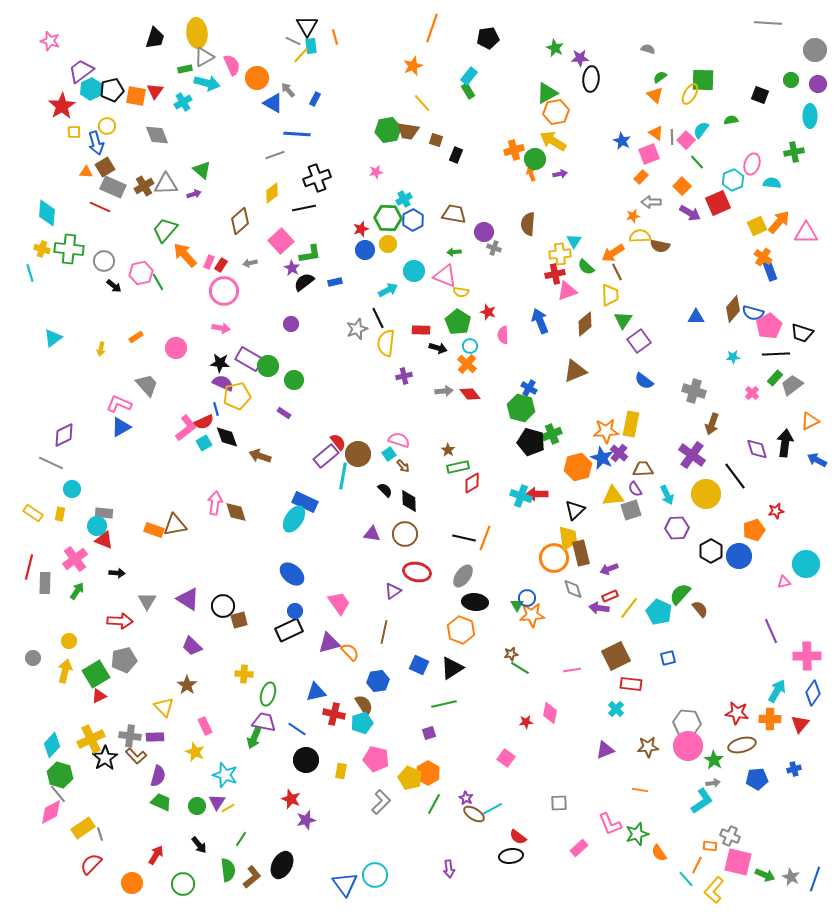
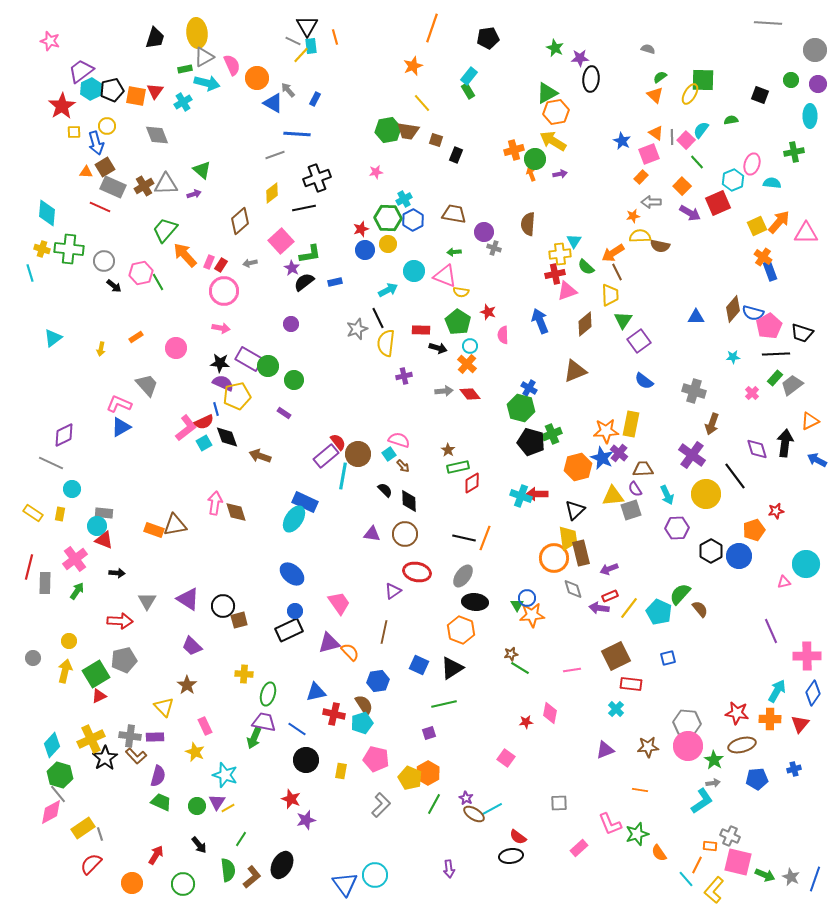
gray L-shape at (381, 802): moved 3 px down
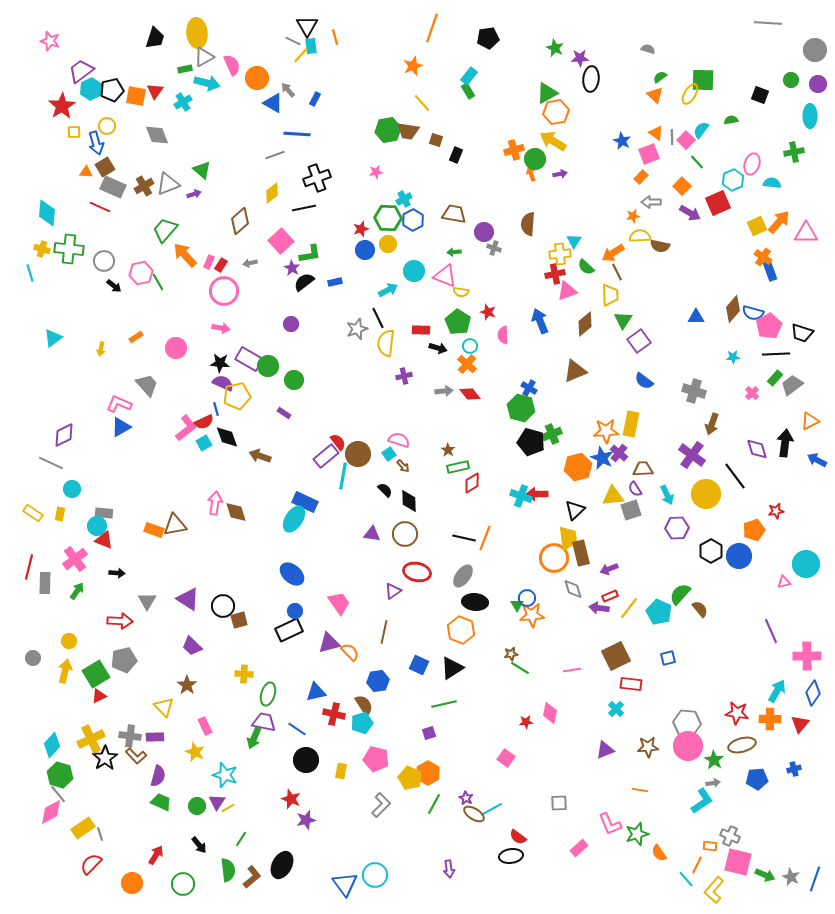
gray triangle at (166, 184): moved 2 px right; rotated 20 degrees counterclockwise
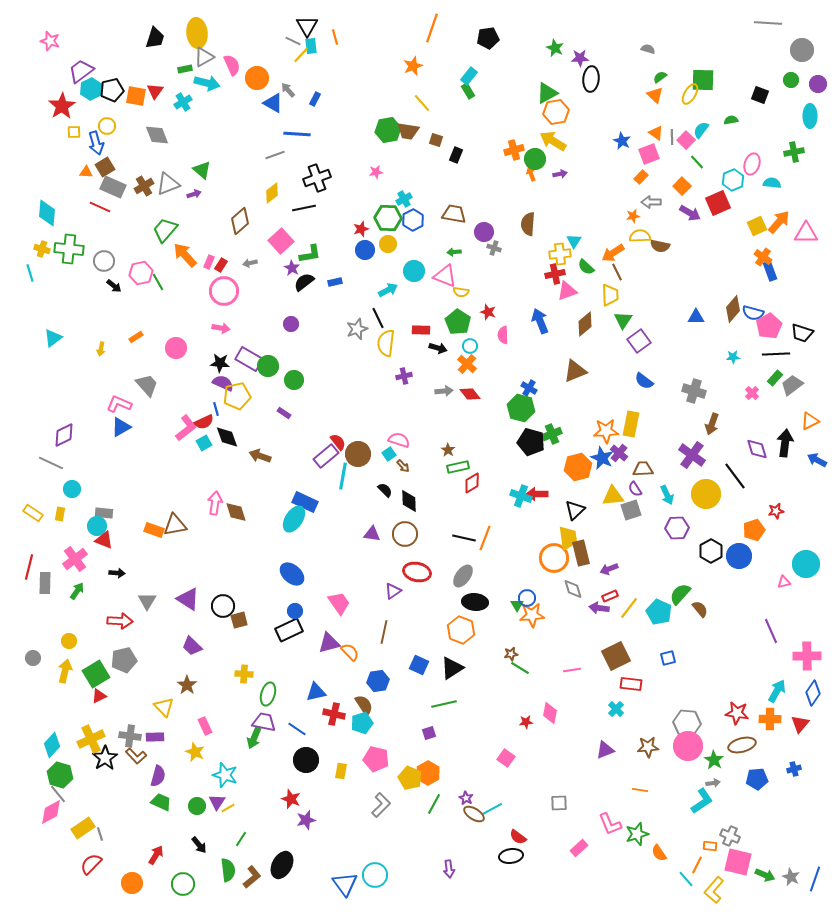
gray circle at (815, 50): moved 13 px left
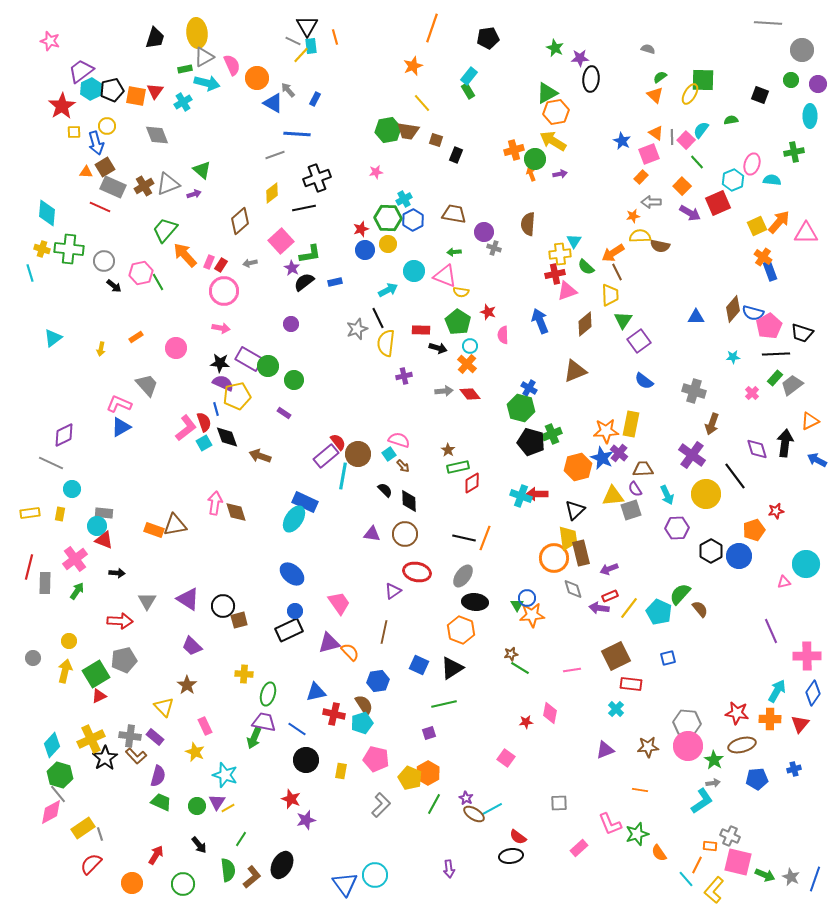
cyan semicircle at (772, 183): moved 3 px up
red semicircle at (204, 422): rotated 84 degrees counterclockwise
yellow rectangle at (33, 513): moved 3 px left; rotated 42 degrees counterclockwise
purple rectangle at (155, 737): rotated 42 degrees clockwise
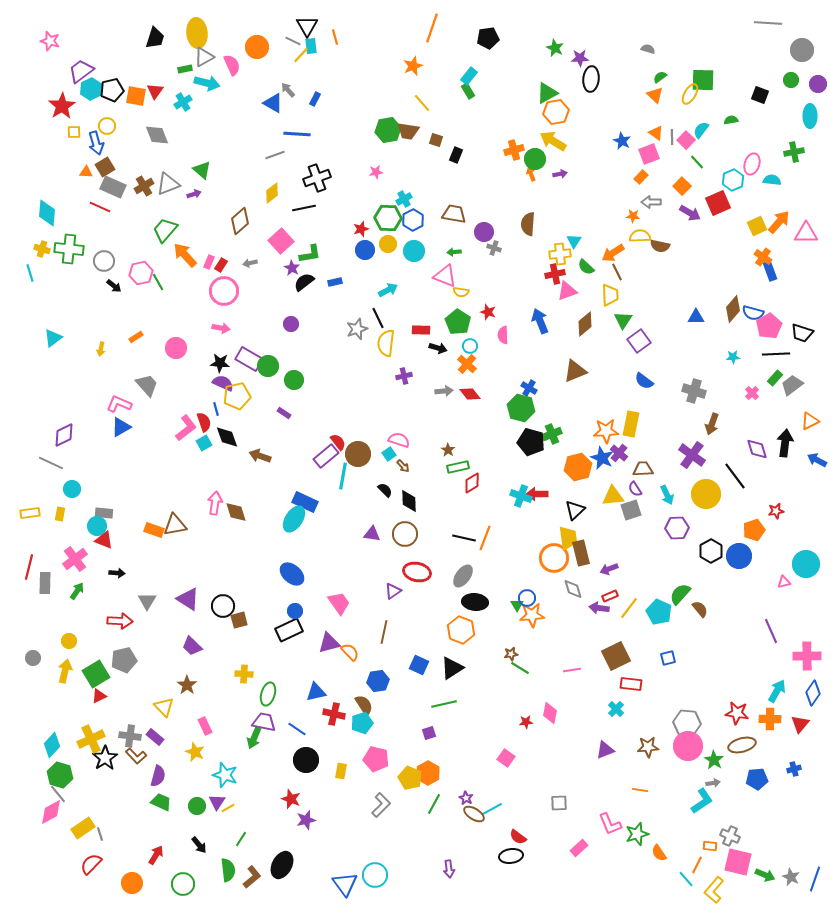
orange circle at (257, 78): moved 31 px up
orange star at (633, 216): rotated 16 degrees clockwise
cyan circle at (414, 271): moved 20 px up
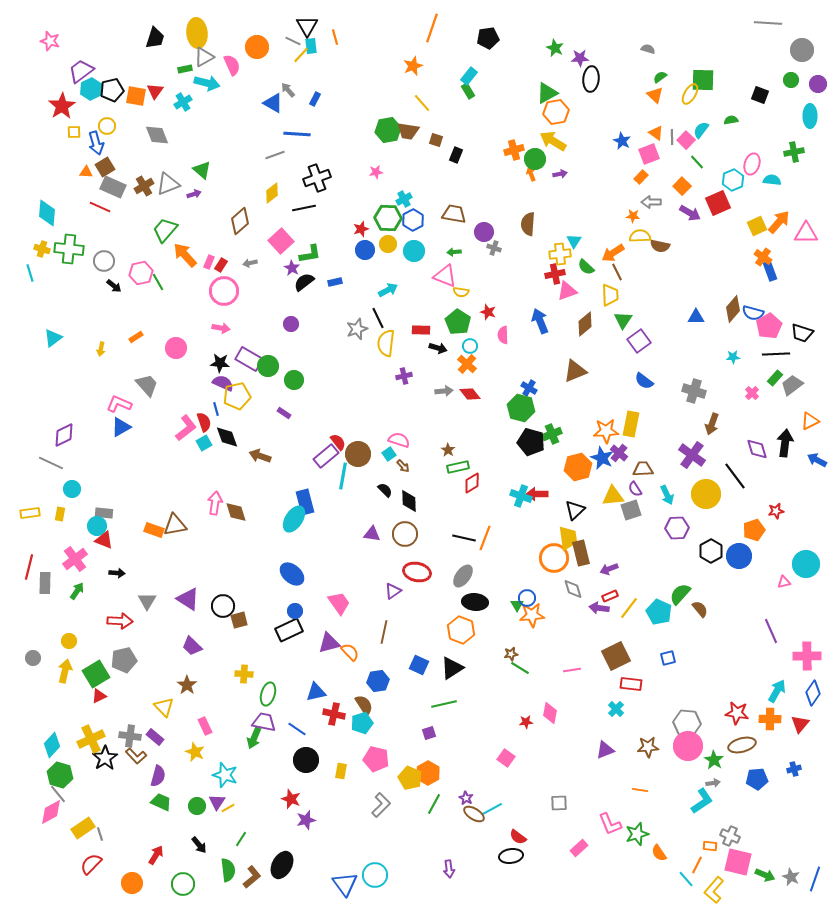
blue rectangle at (305, 502): rotated 50 degrees clockwise
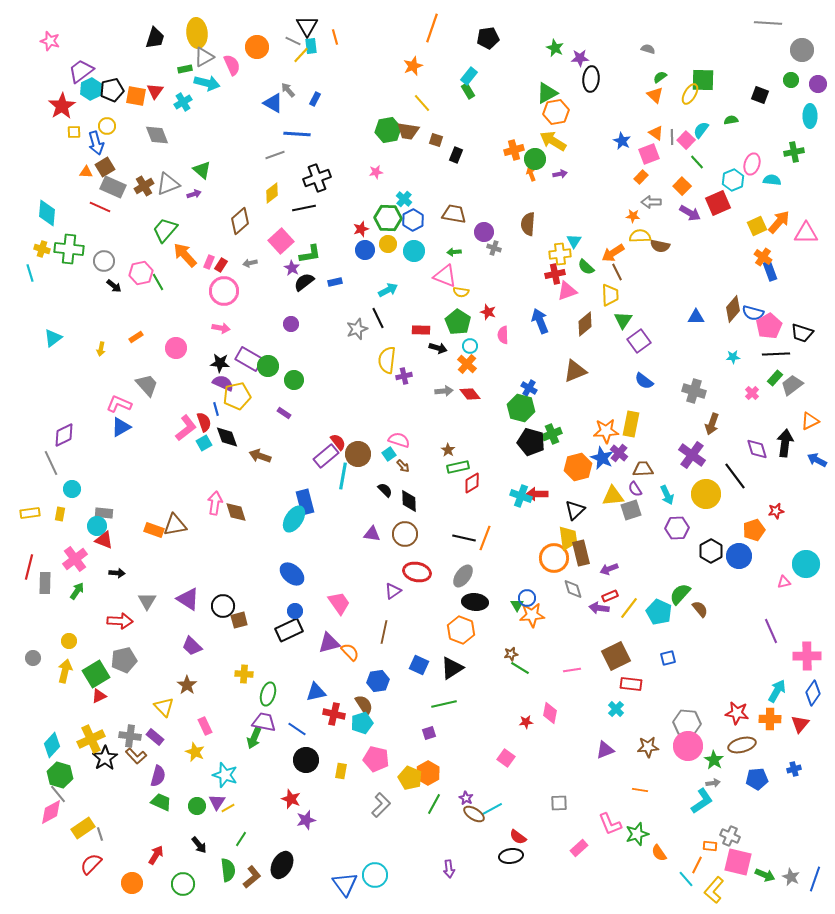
cyan cross at (404, 199): rotated 21 degrees counterclockwise
yellow semicircle at (386, 343): moved 1 px right, 17 px down
gray line at (51, 463): rotated 40 degrees clockwise
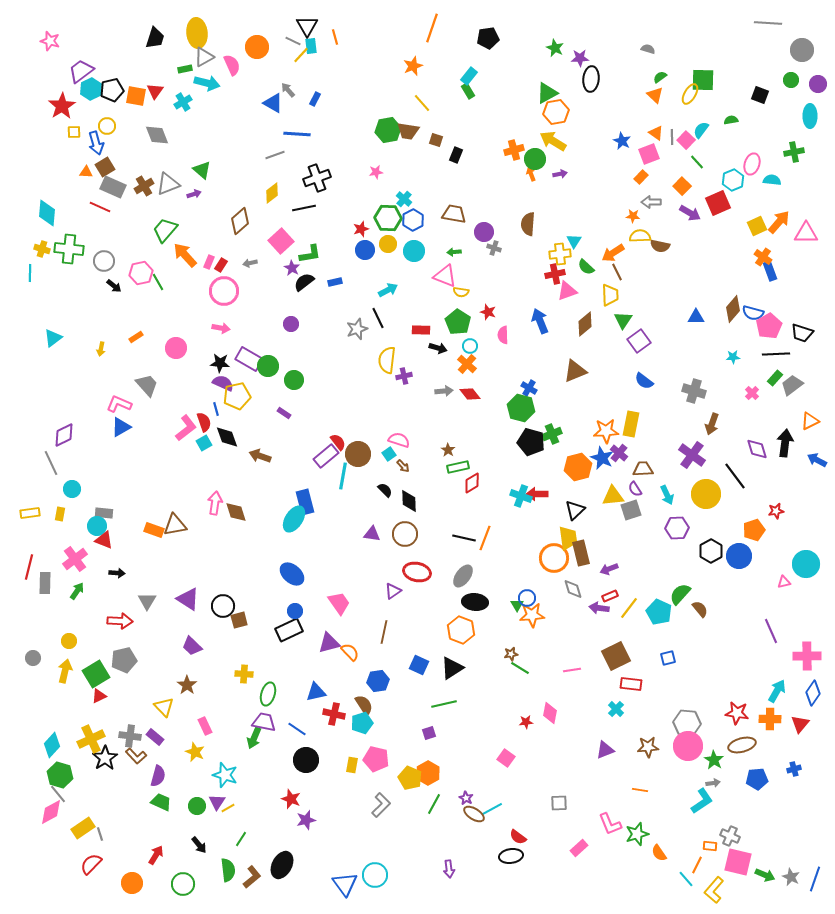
cyan line at (30, 273): rotated 18 degrees clockwise
yellow rectangle at (341, 771): moved 11 px right, 6 px up
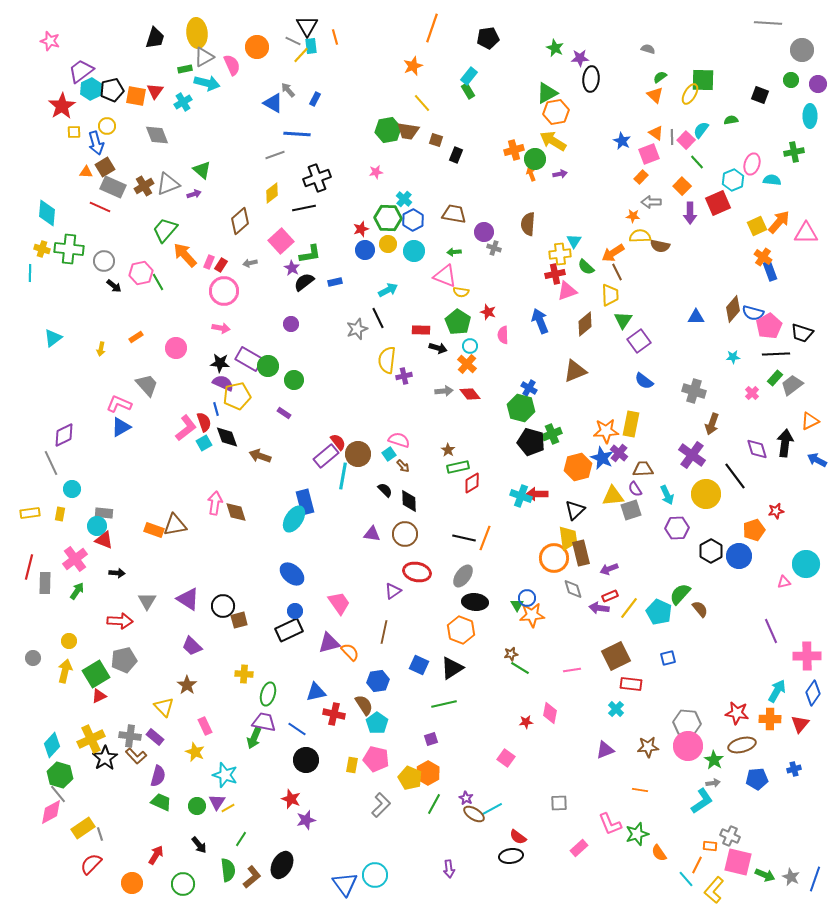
purple arrow at (690, 213): rotated 60 degrees clockwise
cyan pentagon at (362, 723): moved 15 px right; rotated 20 degrees counterclockwise
purple square at (429, 733): moved 2 px right, 6 px down
